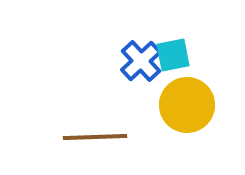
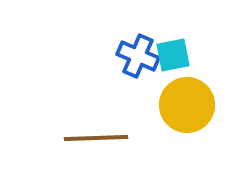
blue cross: moved 3 px left, 5 px up; rotated 24 degrees counterclockwise
brown line: moved 1 px right, 1 px down
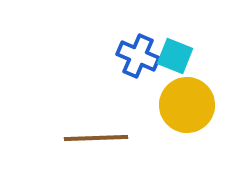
cyan square: moved 2 px right, 1 px down; rotated 33 degrees clockwise
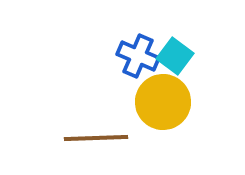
cyan square: rotated 15 degrees clockwise
yellow circle: moved 24 px left, 3 px up
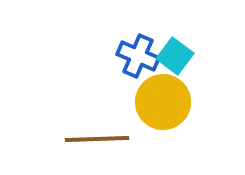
brown line: moved 1 px right, 1 px down
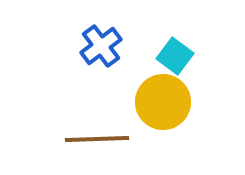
blue cross: moved 37 px left, 10 px up; rotated 30 degrees clockwise
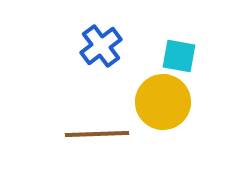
cyan square: moved 4 px right; rotated 27 degrees counterclockwise
brown line: moved 5 px up
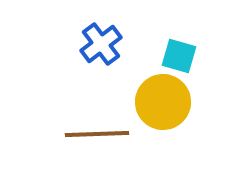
blue cross: moved 2 px up
cyan square: rotated 6 degrees clockwise
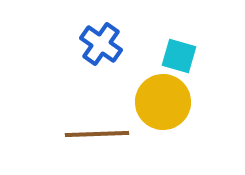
blue cross: rotated 18 degrees counterclockwise
